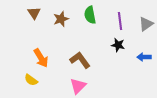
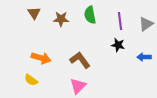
brown star: rotated 21 degrees clockwise
orange arrow: rotated 42 degrees counterclockwise
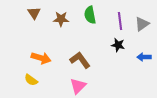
gray triangle: moved 4 px left
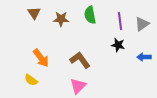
orange arrow: rotated 36 degrees clockwise
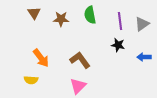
yellow semicircle: rotated 32 degrees counterclockwise
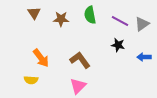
purple line: rotated 54 degrees counterclockwise
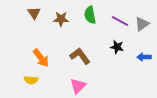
black star: moved 1 px left, 2 px down
brown L-shape: moved 4 px up
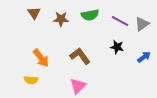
green semicircle: rotated 90 degrees counterclockwise
blue arrow: rotated 144 degrees clockwise
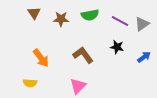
brown L-shape: moved 3 px right, 1 px up
yellow semicircle: moved 1 px left, 3 px down
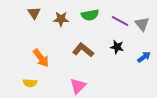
gray triangle: rotated 35 degrees counterclockwise
brown L-shape: moved 5 px up; rotated 15 degrees counterclockwise
